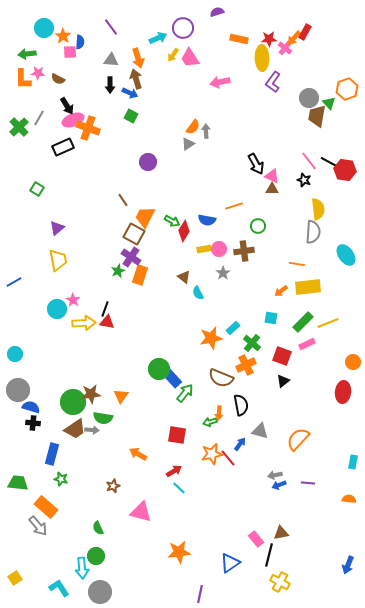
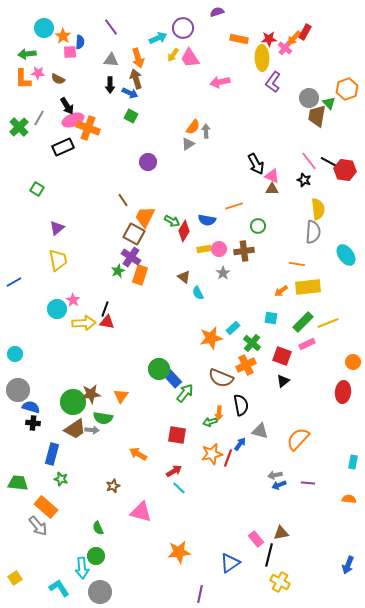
red line at (228, 458): rotated 60 degrees clockwise
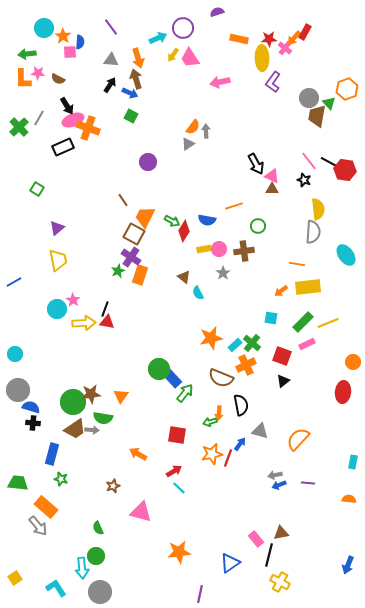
black arrow at (110, 85): rotated 147 degrees counterclockwise
cyan rectangle at (233, 328): moved 2 px right, 17 px down
cyan L-shape at (59, 588): moved 3 px left
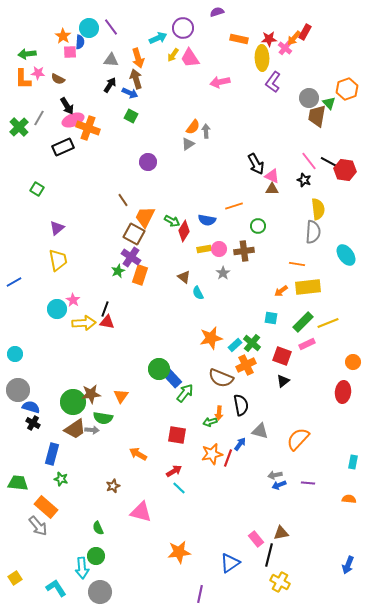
cyan circle at (44, 28): moved 45 px right
black cross at (33, 423): rotated 24 degrees clockwise
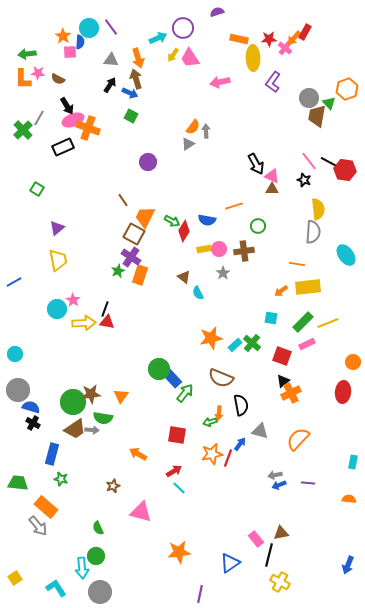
yellow ellipse at (262, 58): moved 9 px left
green cross at (19, 127): moved 4 px right, 3 px down
orange cross at (246, 365): moved 45 px right, 28 px down
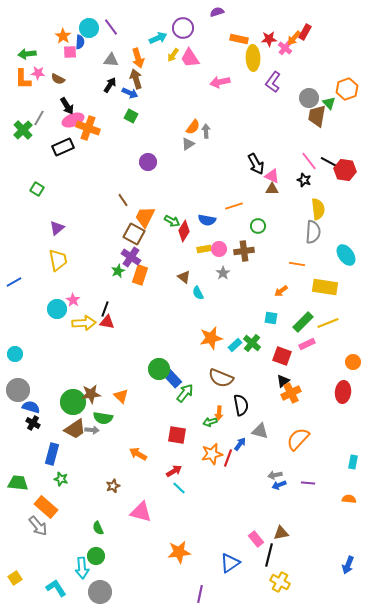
yellow rectangle at (308, 287): moved 17 px right; rotated 15 degrees clockwise
orange triangle at (121, 396): rotated 21 degrees counterclockwise
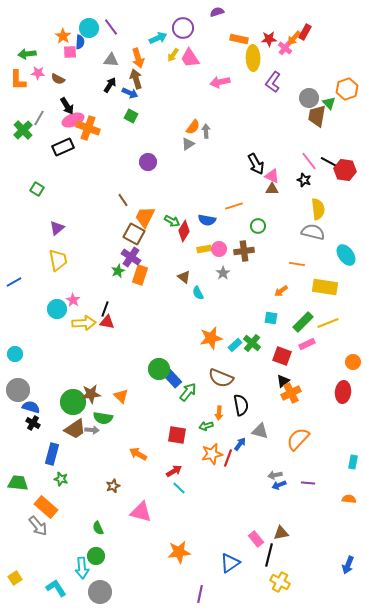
orange L-shape at (23, 79): moved 5 px left, 1 px down
gray semicircle at (313, 232): rotated 80 degrees counterclockwise
green arrow at (185, 393): moved 3 px right, 1 px up
green arrow at (210, 422): moved 4 px left, 4 px down
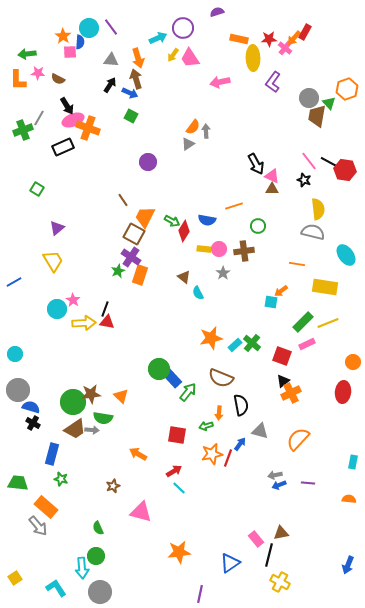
green cross at (23, 130): rotated 24 degrees clockwise
yellow rectangle at (204, 249): rotated 16 degrees clockwise
yellow trapezoid at (58, 260): moved 5 px left, 1 px down; rotated 20 degrees counterclockwise
cyan square at (271, 318): moved 16 px up
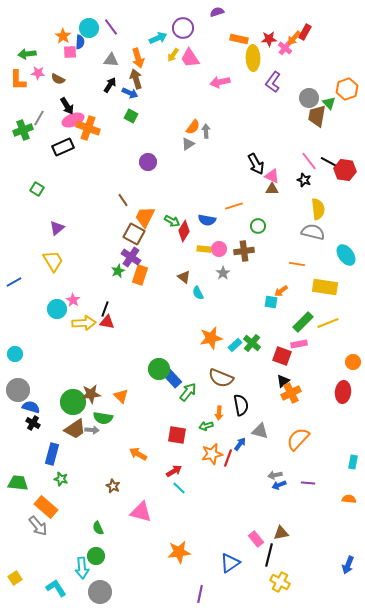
pink rectangle at (307, 344): moved 8 px left; rotated 14 degrees clockwise
brown star at (113, 486): rotated 24 degrees counterclockwise
